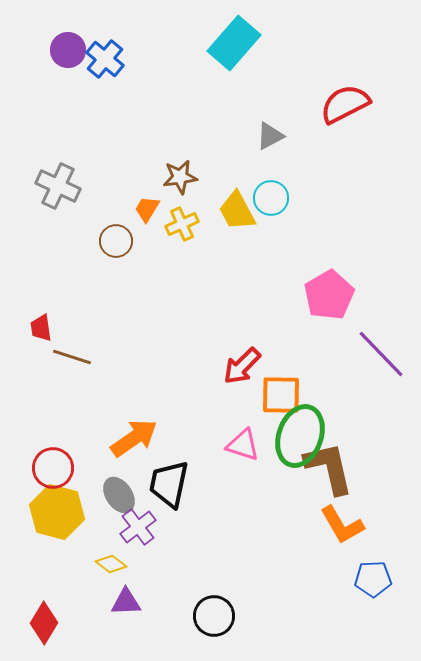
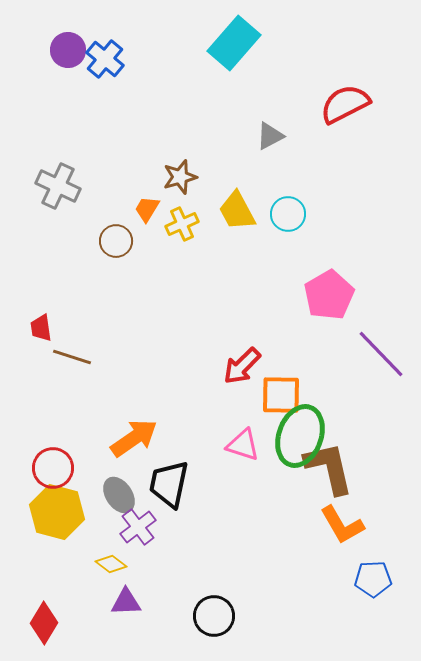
brown star: rotated 8 degrees counterclockwise
cyan circle: moved 17 px right, 16 px down
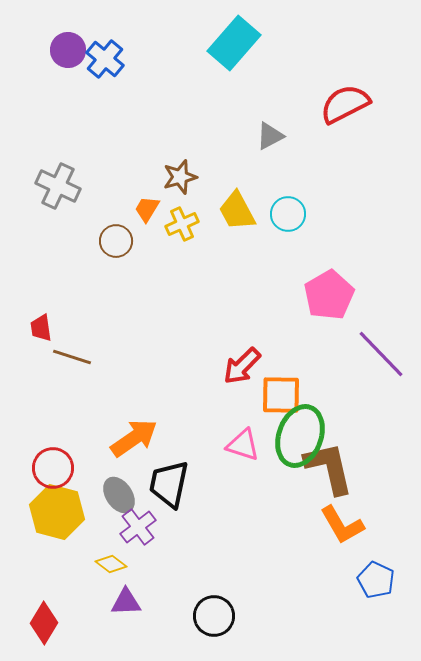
blue pentagon: moved 3 px right, 1 px down; rotated 27 degrees clockwise
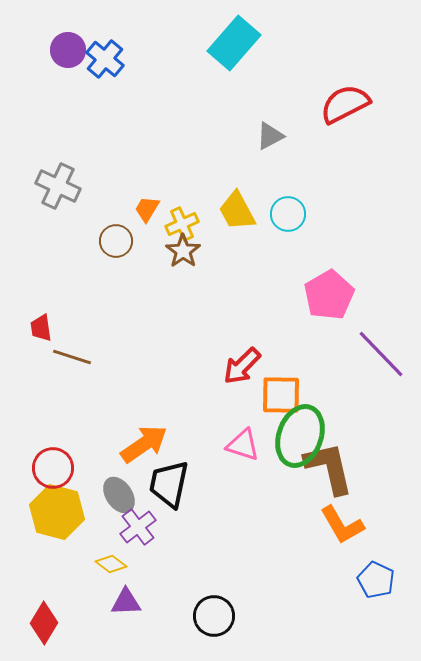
brown star: moved 3 px right, 74 px down; rotated 20 degrees counterclockwise
orange arrow: moved 10 px right, 6 px down
